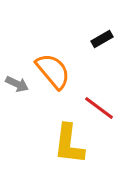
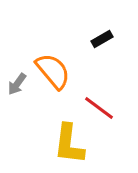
gray arrow: rotated 100 degrees clockwise
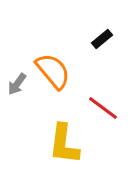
black rectangle: rotated 10 degrees counterclockwise
red line: moved 4 px right
yellow L-shape: moved 5 px left
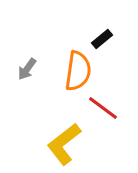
orange semicircle: moved 25 px right; rotated 48 degrees clockwise
gray arrow: moved 10 px right, 15 px up
yellow L-shape: rotated 45 degrees clockwise
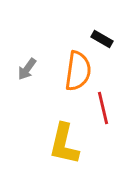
black rectangle: rotated 70 degrees clockwise
red line: rotated 40 degrees clockwise
yellow L-shape: rotated 39 degrees counterclockwise
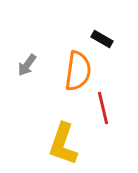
gray arrow: moved 4 px up
yellow L-shape: moved 1 px left; rotated 6 degrees clockwise
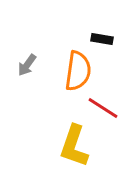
black rectangle: rotated 20 degrees counterclockwise
red line: rotated 44 degrees counterclockwise
yellow L-shape: moved 11 px right, 2 px down
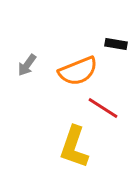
black rectangle: moved 14 px right, 5 px down
orange semicircle: rotated 60 degrees clockwise
yellow L-shape: moved 1 px down
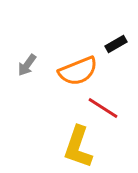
black rectangle: rotated 40 degrees counterclockwise
yellow L-shape: moved 4 px right
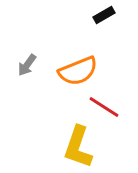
black rectangle: moved 12 px left, 29 px up
red line: moved 1 px right, 1 px up
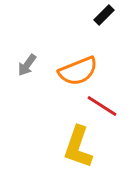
black rectangle: rotated 15 degrees counterclockwise
red line: moved 2 px left, 1 px up
